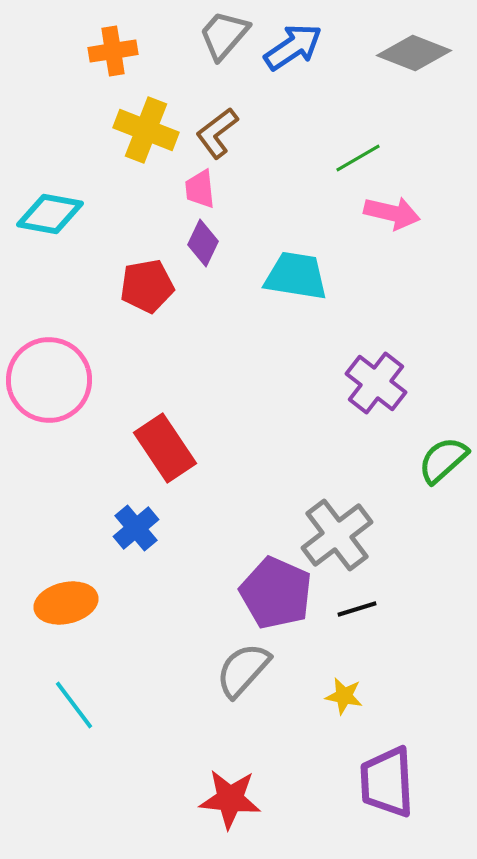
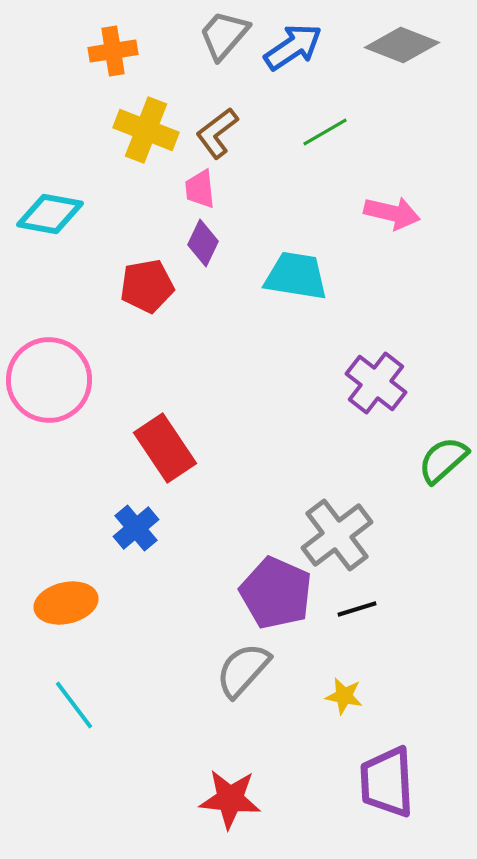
gray diamond: moved 12 px left, 8 px up
green line: moved 33 px left, 26 px up
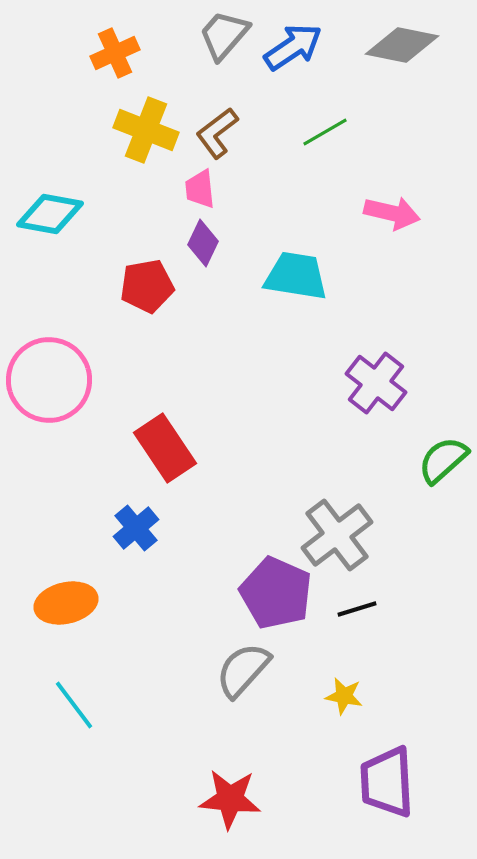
gray diamond: rotated 10 degrees counterclockwise
orange cross: moved 2 px right, 2 px down; rotated 15 degrees counterclockwise
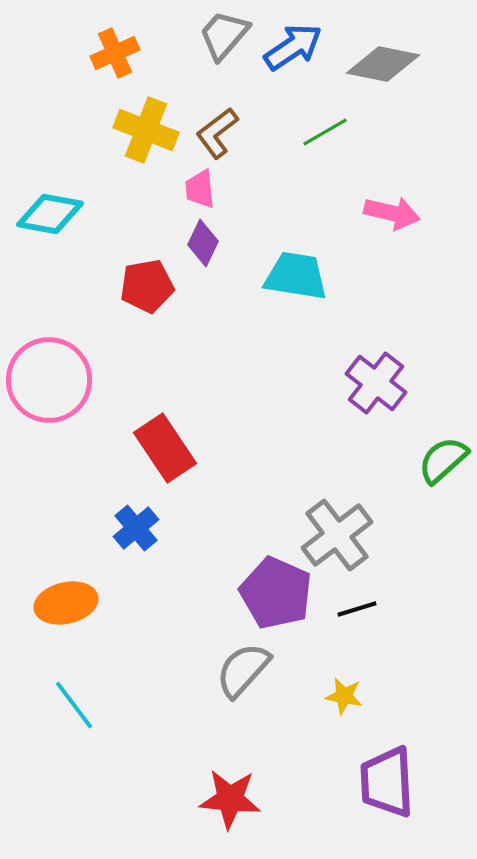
gray diamond: moved 19 px left, 19 px down
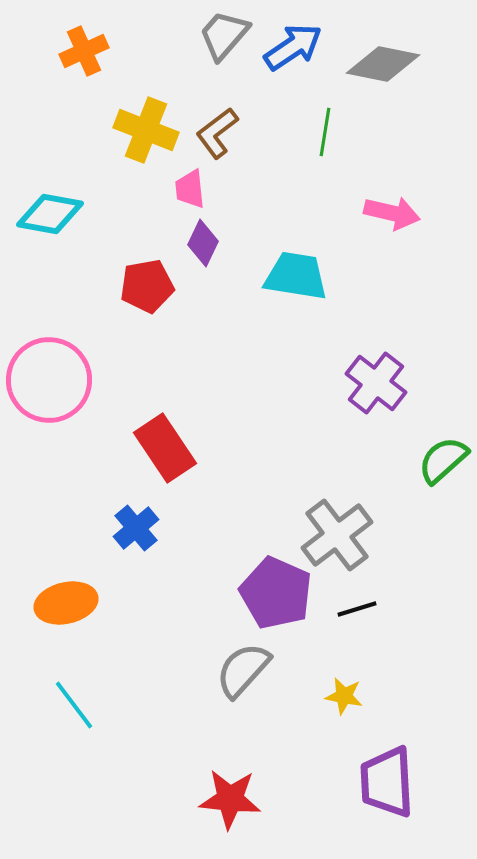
orange cross: moved 31 px left, 2 px up
green line: rotated 51 degrees counterclockwise
pink trapezoid: moved 10 px left
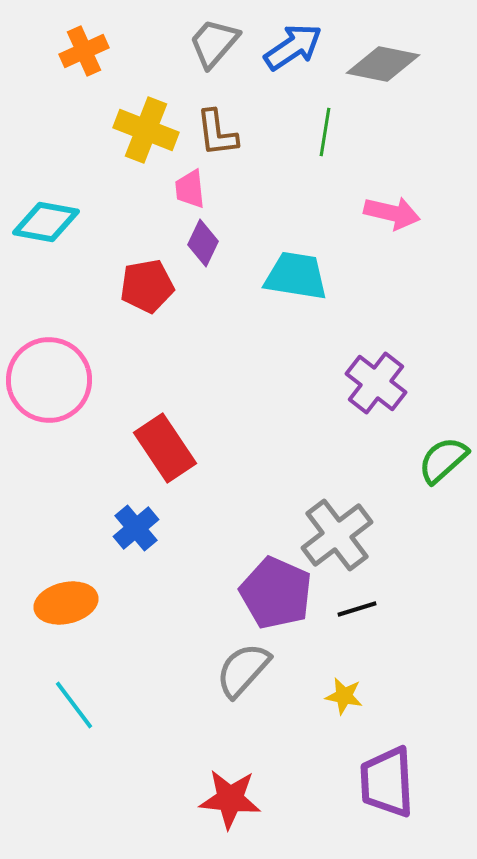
gray trapezoid: moved 10 px left, 8 px down
brown L-shape: rotated 60 degrees counterclockwise
cyan diamond: moved 4 px left, 8 px down
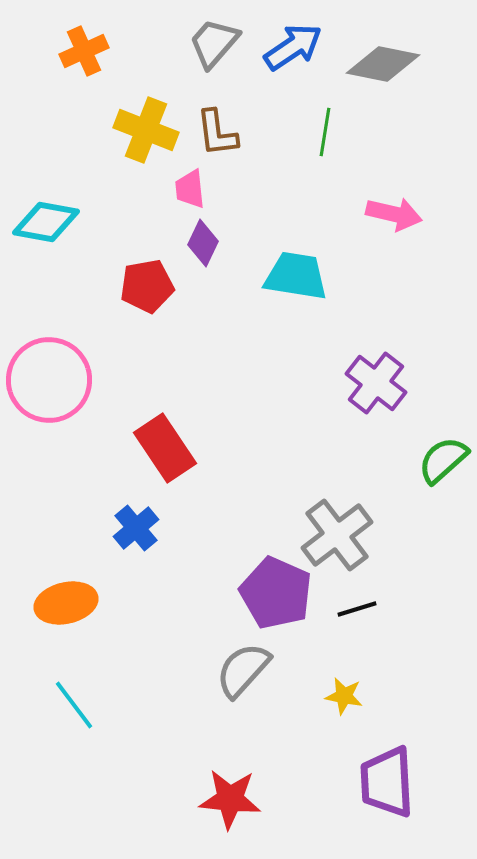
pink arrow: moved 2 px right, 1 px down
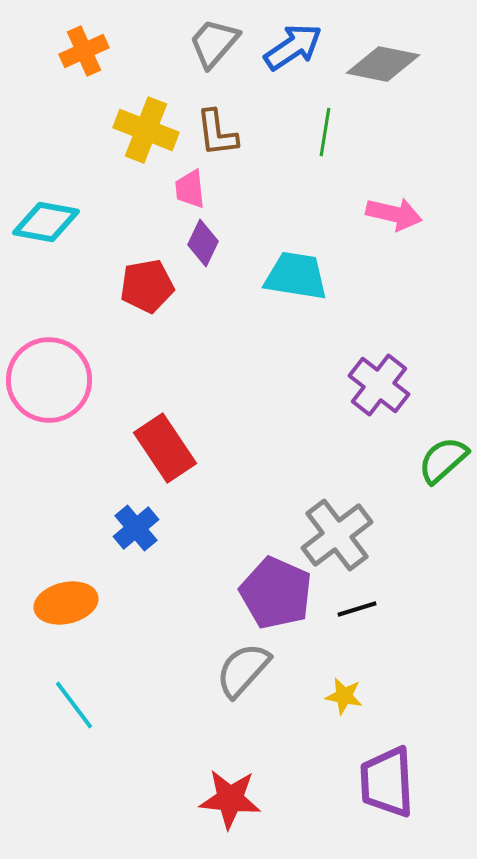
purple cross: moved 3 px right, 2 px down
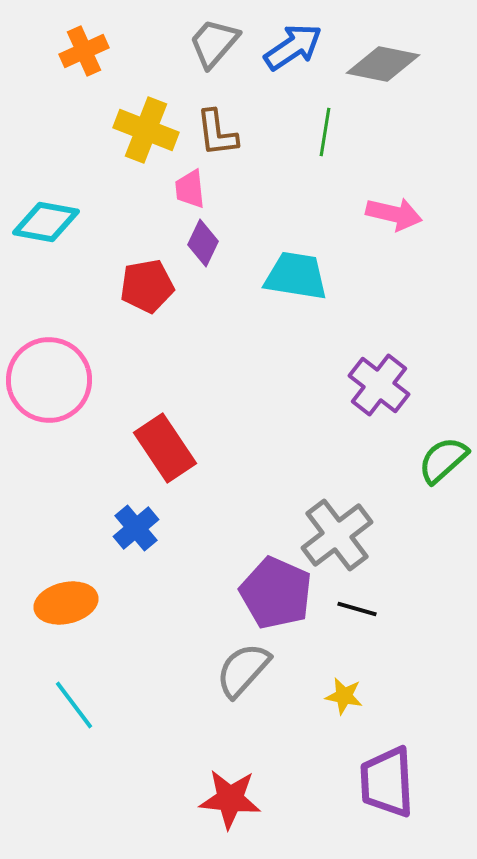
black line: rotated 33 degrees clockwise
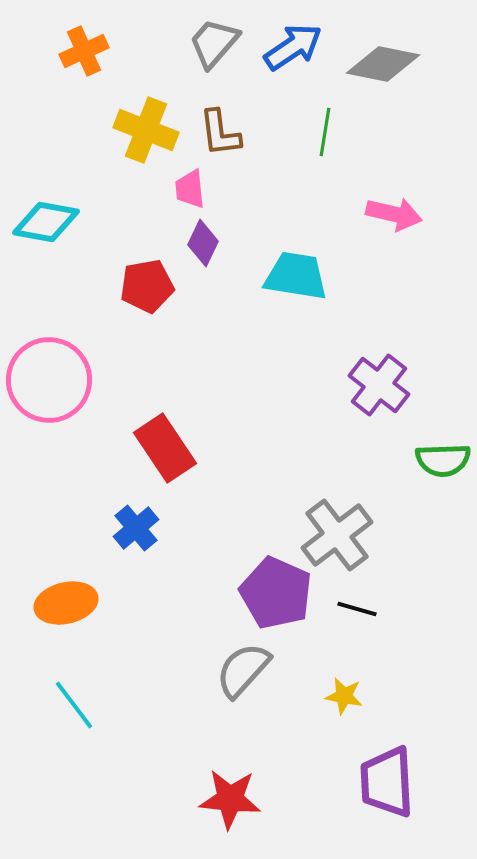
brown L-shape: moved 3 px right
green semicircle: rotated 140 degrees counterclockwise
